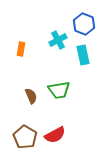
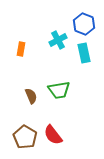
cyan rectangle: moved 1 px right, 2 px up
red semicircle: moved 2 px left; rotated 80 degrees clockwise
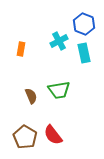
cyan cross: moved 1 px right, 1 px down
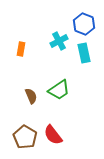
green trapezoid: rotated 25 degrees counterclockwise
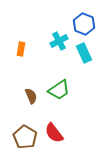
cyan rectangle: rotated 12 degrees counterclockwise
red semicircle: moved 1 px right, 2 px up
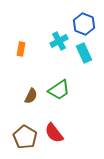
brown semicircle: rotated 49 degrees clockwise
